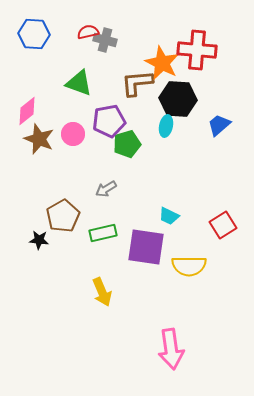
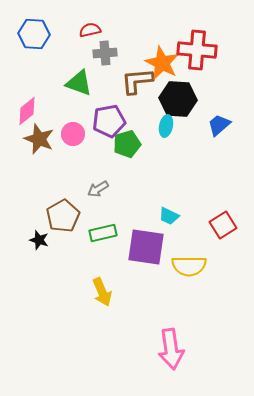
red semicircle: moved 2 px right, 2 px up
gray cross: moved 13 px down; rotated 20 degrees counterclockwise
brown L-shape: moved 2 px up
gray arrow: moved 8 px left
black star: rotated 12 degrees clockwise
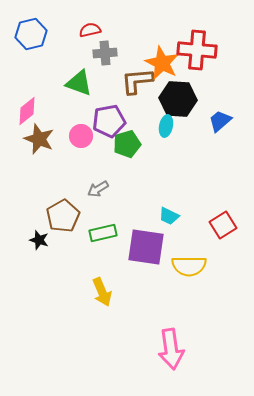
blue hexagon: moved 3 px left; rotated 16 degrees counterclockwise
blue trapezoid: moved 1 px right, 4 px up
pink circle: moved 8 px right, 2 px down
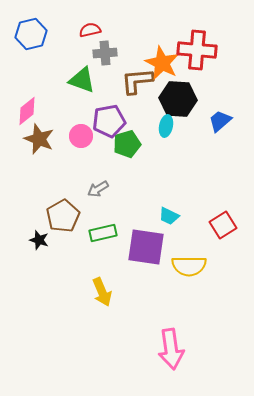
green triangle: moved 3 px right, 3 px up
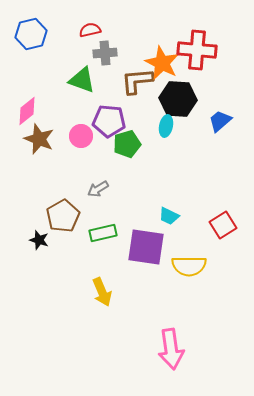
purple pentagon: rotated 16 degrees clockwise
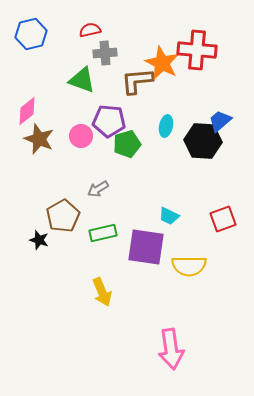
black hexagon: moved 25 px right, 42 px down
red square: moved 6 px up; rotated 12 degrees clockwise
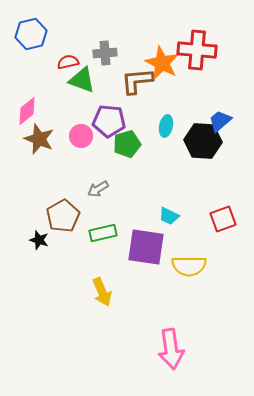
red semicircle: moved 22 px left, 32 px down
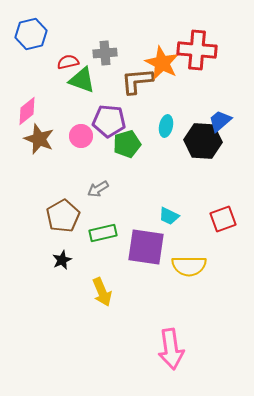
black star: moved 23 px right, 20 px down; rotated 30 degrees clockwise
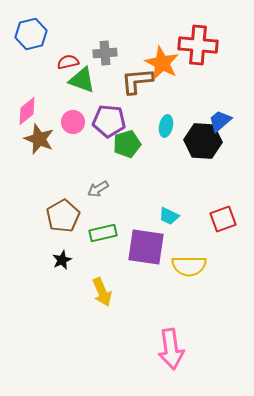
red cross: moved 1 px right, 5 px up
pink circle: moved 8 px left, 14 px up
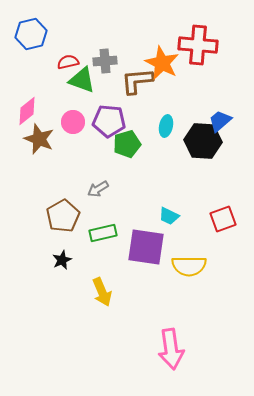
gray cross: moved 8 px down
